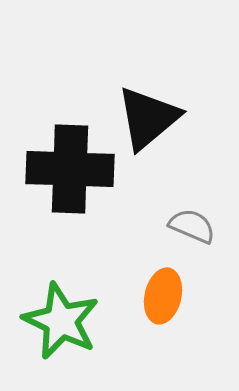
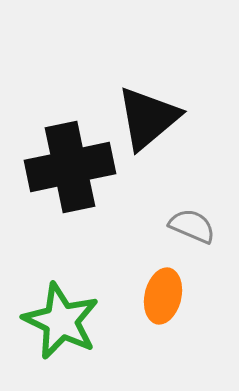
black cross: moved 2 px up; rotated 14 degrees counterclockwise
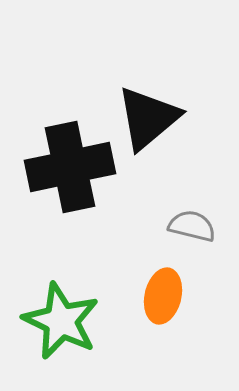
gray semicircle: rotated 9 degrees counterclockwise
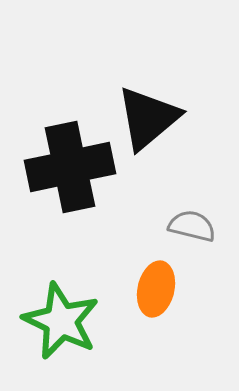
orange ellipse: moved 7 px left, 7 px up
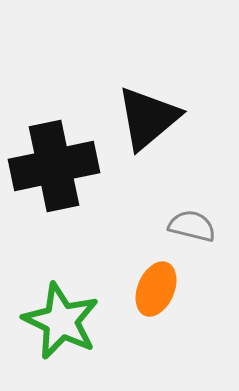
black cross: moved 16 px left, 1 px up
orange ellipse: rotated 10 degrees clockwise
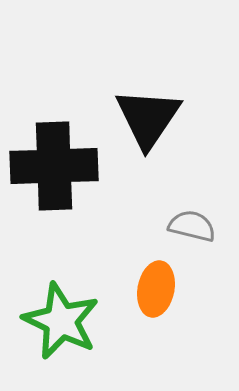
black triangle: rotated 16 degrees counterclockwise
black cross: rotated 10 degrees clockwise
orange ellipse: rotated 12 degrees counterclockwise
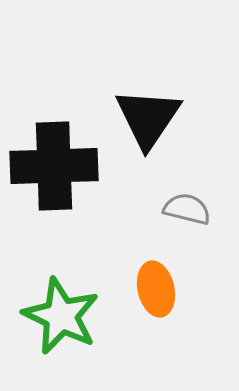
gray semicircle: moved 5 px left, 17 px up
orange ellipse: rotated 24 degrees counterclockwise
green star: moved 5 px up
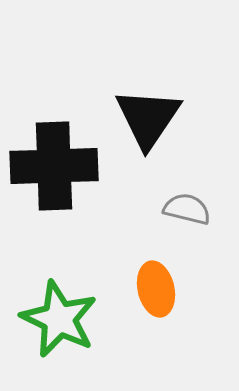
green star: moved 2 px left, 3 px down
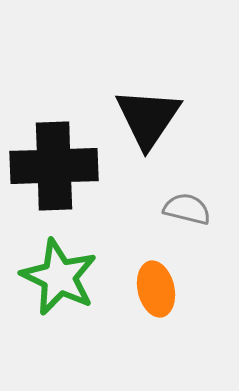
green star: moved 42 px up
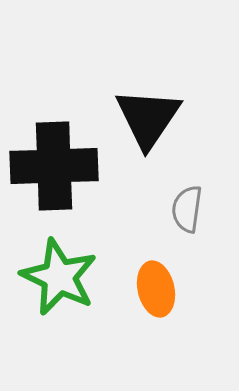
gray semicircle: rotated 96 degrees counterclockwise
